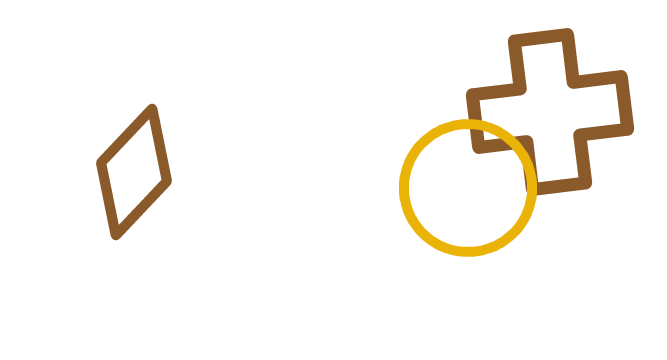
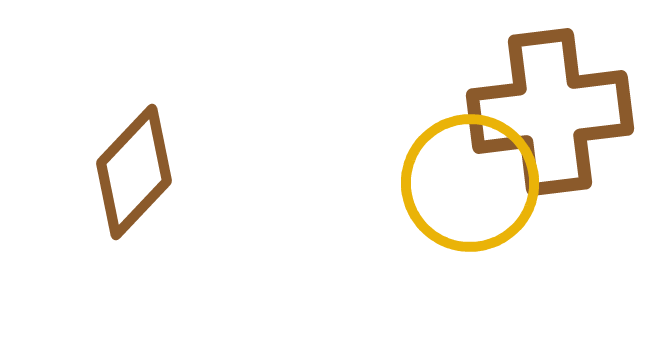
yellow circle: moved 2 px right, 5 px up
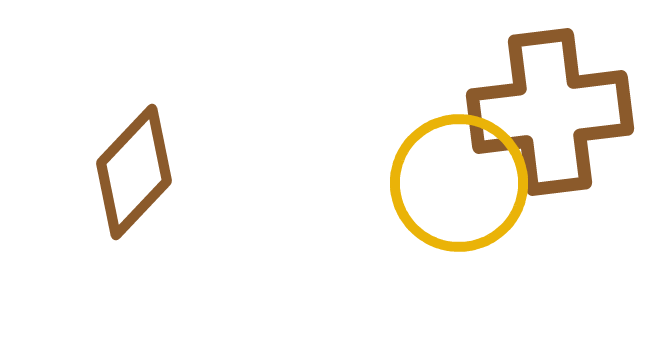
yellow circle: moved 11 px left
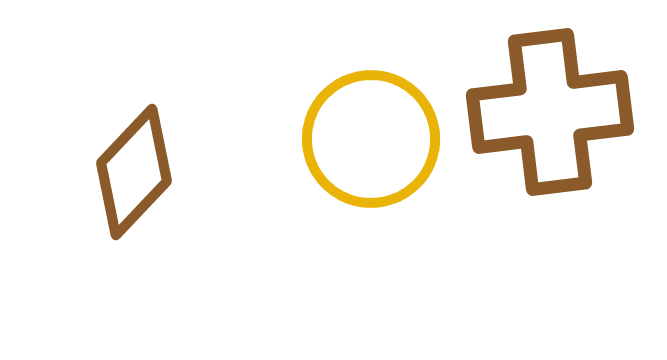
yellow circle: moved 88 px left, 44 px up
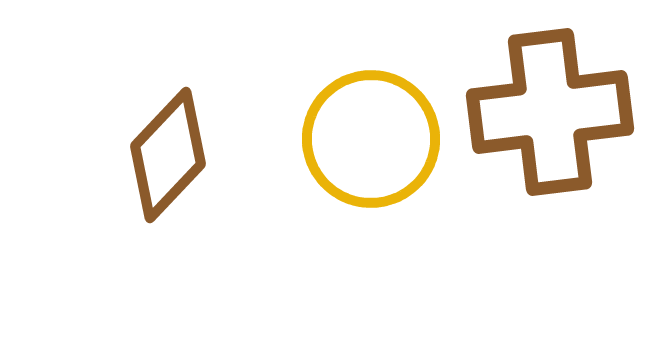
brown diamond: moved 34 px right, 17 px up
